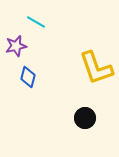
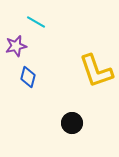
yellow L-shape: moved 3 px down
black circle: moved 13 px left, 5 px down
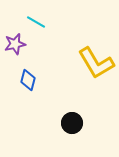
purple star: moved 1 px left, 2 px up
yellow L-shape: moved 8 px up; rotated 12 degrees counterclockwise
blue diamond: moved 3 px down
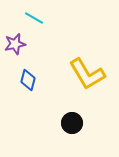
cyan line: moved 2 px left, 4 px up
yellow L-shape: moved 9 px left, 11 px down
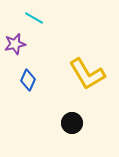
blue diamond: rotated 10 degrees clockwise
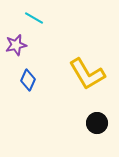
purple star: moved 1 px right, 1 px down
black circle: moved 25 px right
